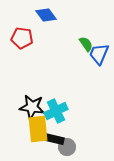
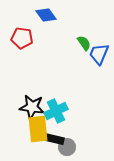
green semicircle: moved 2 px left, 1 px up
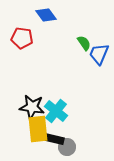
cyan cross: rotated 25 degrees counterclockwise
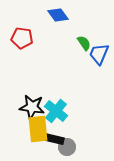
blue diamond: moved 12 px right
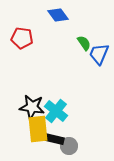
gray circle: moved 2 px right, 1 px up
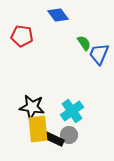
red pentagon: moved 2 px up
cyan cross: moved 16 px right; rotated 15 degrees clockwise
black rectangle: rotated 12 degrees clockwise
gray circle: moved 11 px up
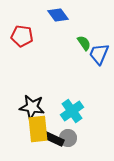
gray circle: moved 1 px left, 3 px down
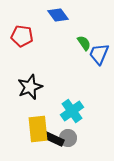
black star: moved 2 px left, 20 px up; rotated 30 degrees counterclockwise
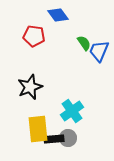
red pentagon: moved 12 px right
blue trapezoid: moved 3 px up
black rectangle: rotated 30 degrees counterclockwise
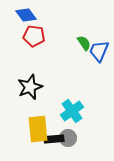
blue diamond: moved 32 px left
